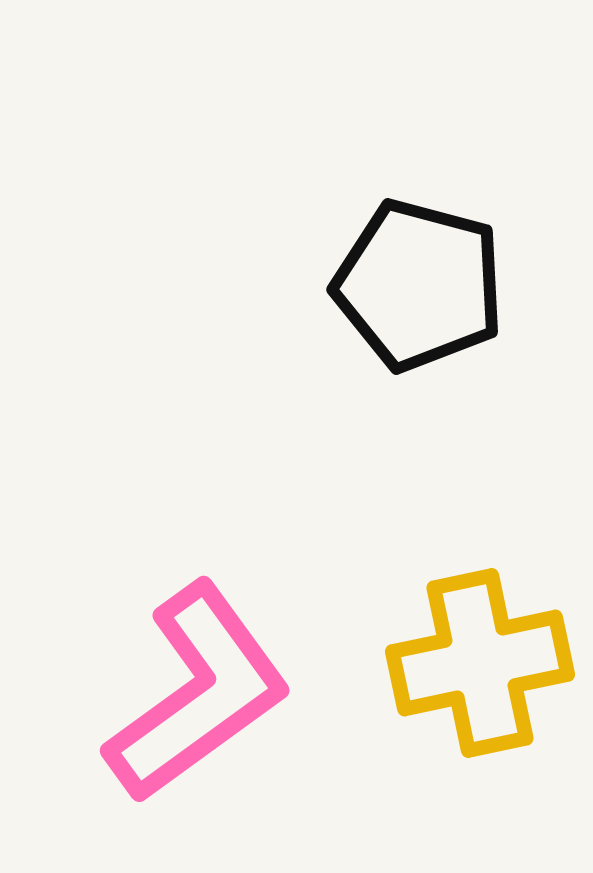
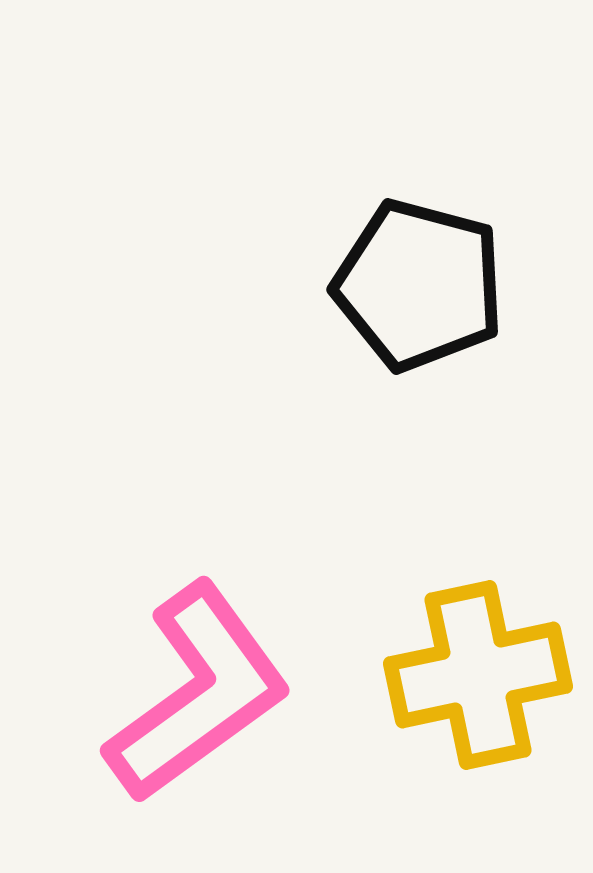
yellow cross: moved 2 px left, 12 px down
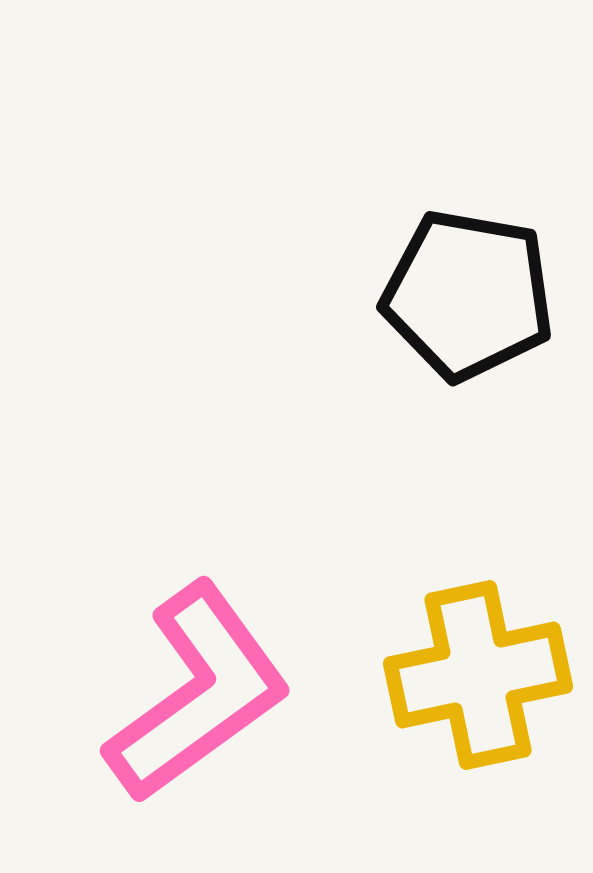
black pentagon: moved 49 px right, 10 px down; rotated 5 degrees counterclockwise
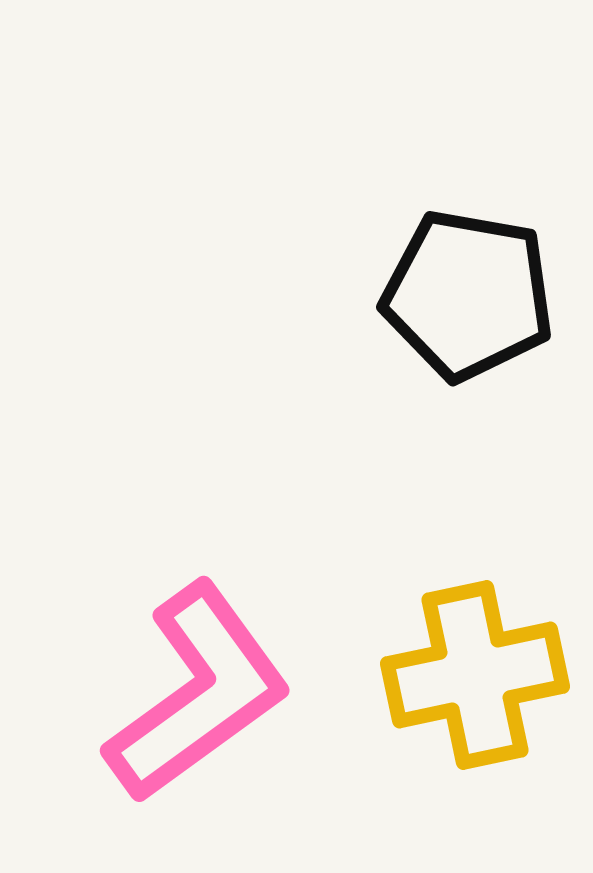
yellow cross: moved 3 px left
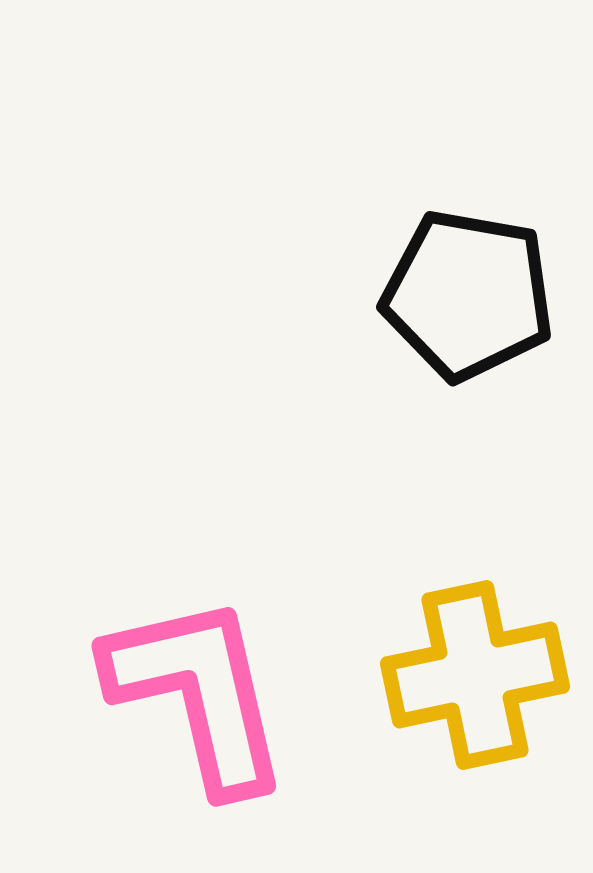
pink L-shape: rotated 67 degrees counterclockwise
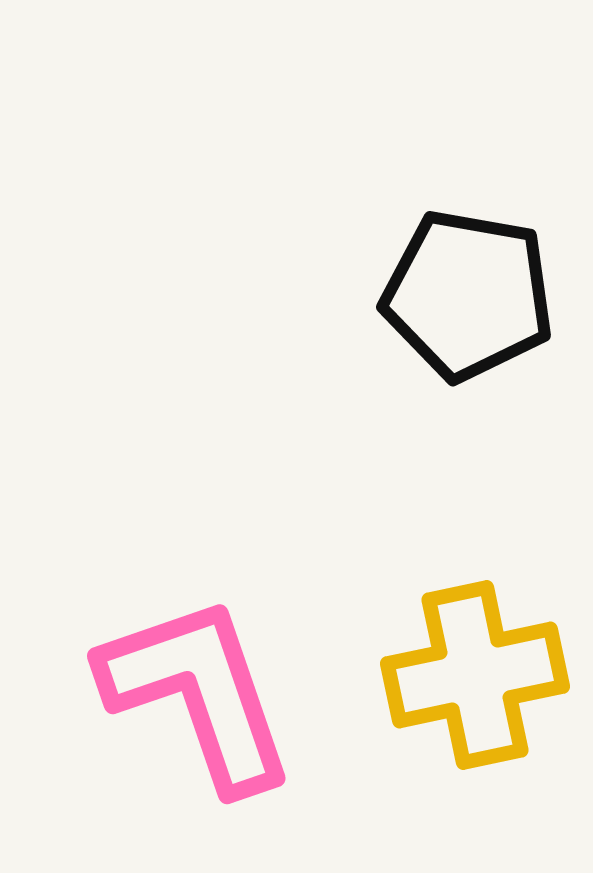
pink L-shape: rotated 6 degrees counterclockwise
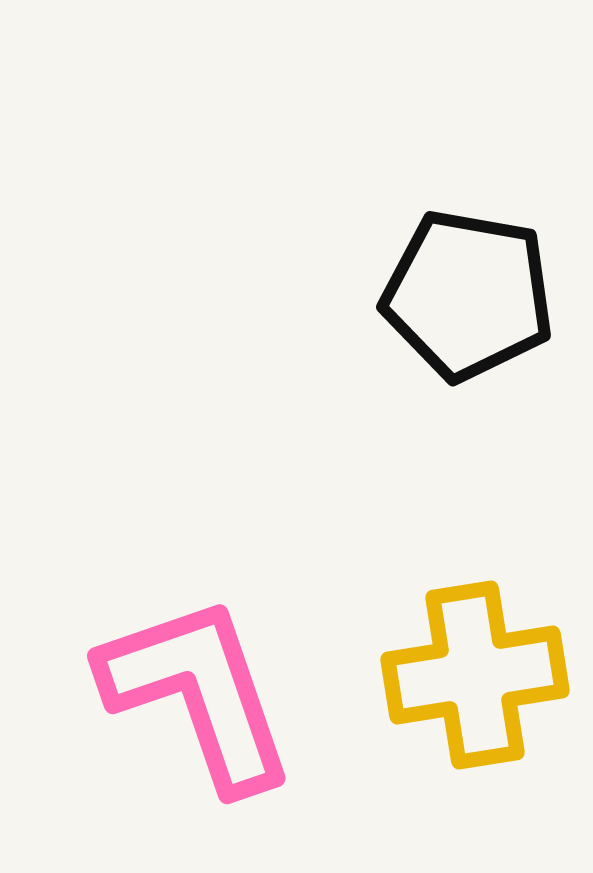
yellow cross: rotated 3 degrees clockwise
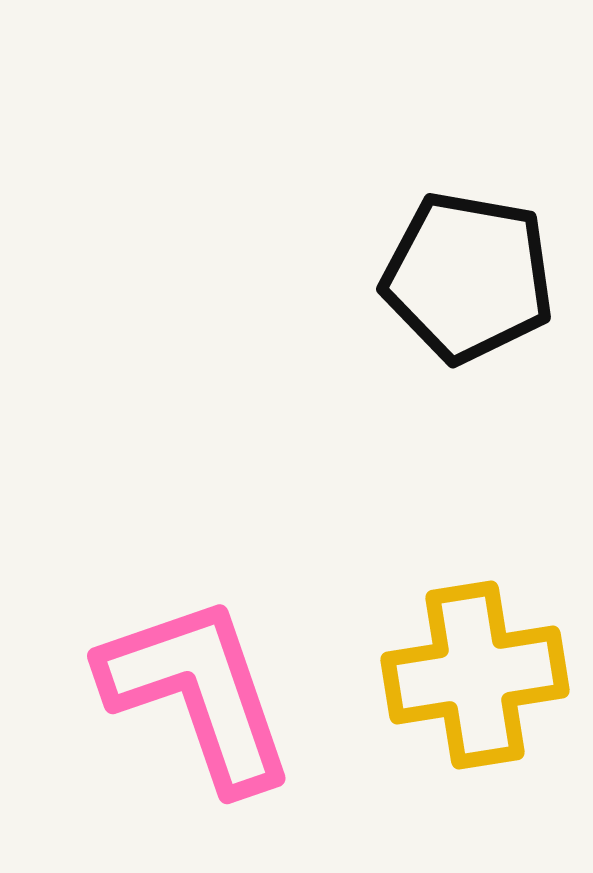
black pentagon: moved 18 px up
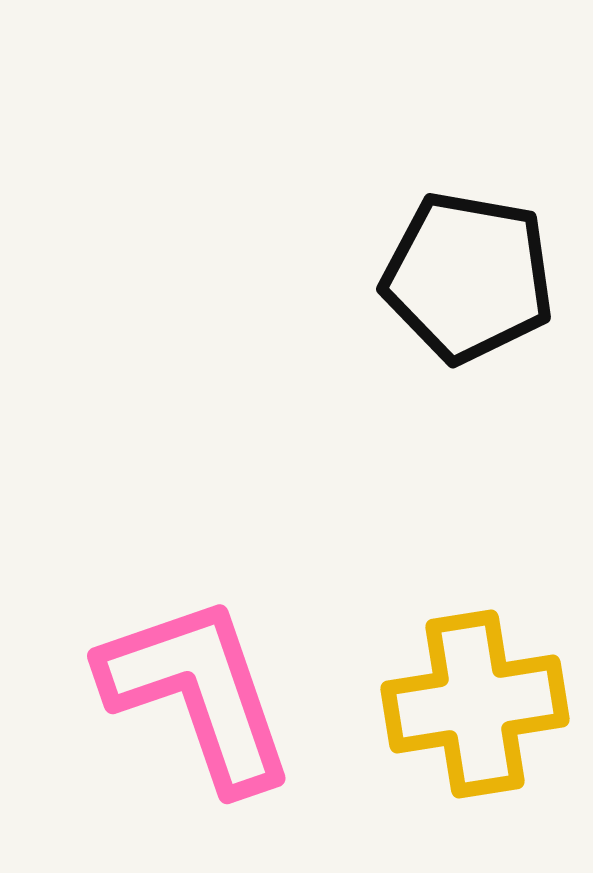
yellow cross: moved 29 px down
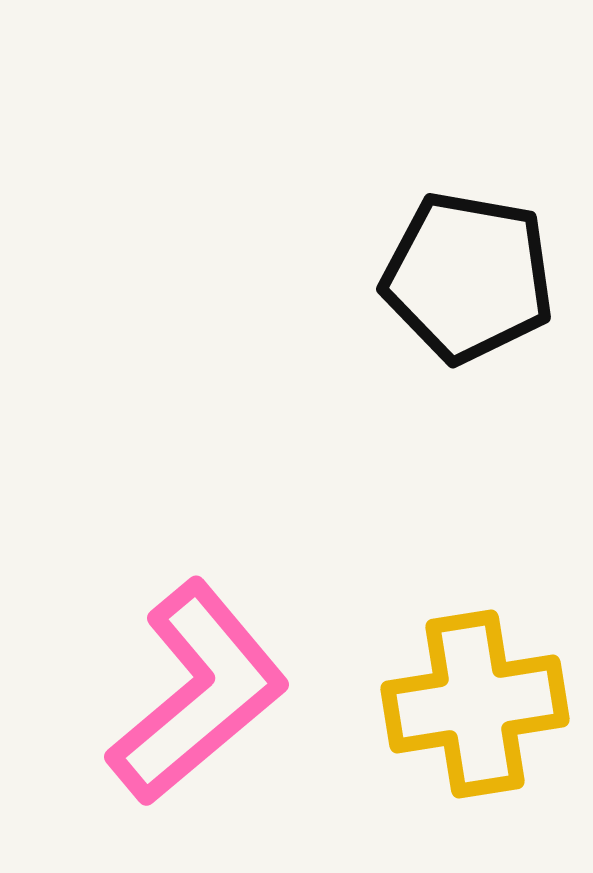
pink L-shape: rotated 69 degrees clockwise
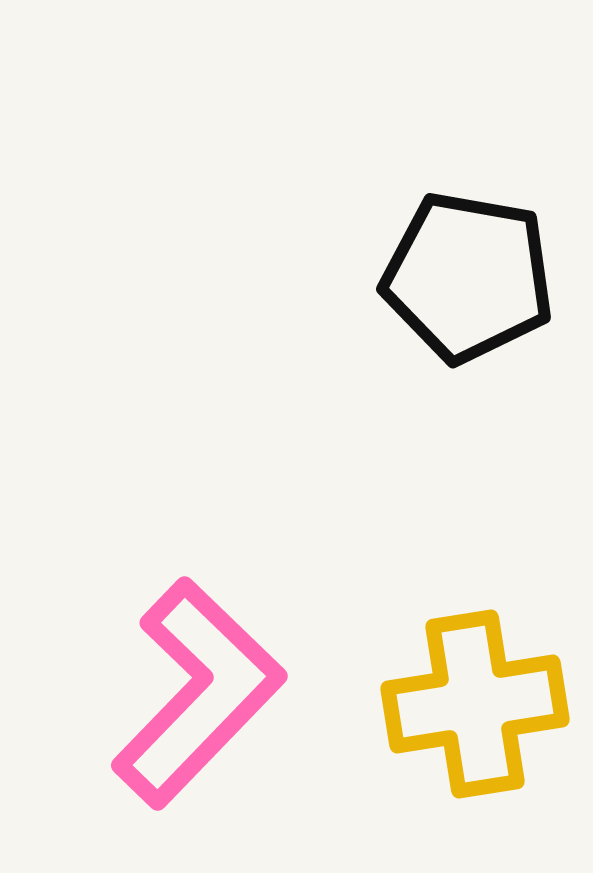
pink L-shape: rotated 6 degrees counterclockwise
